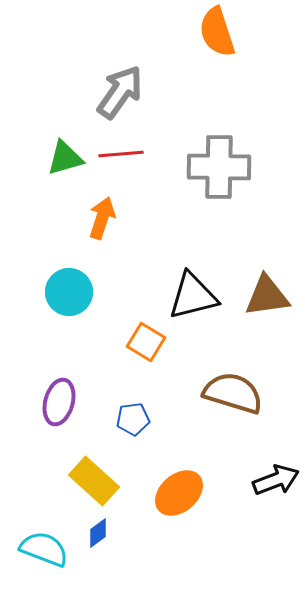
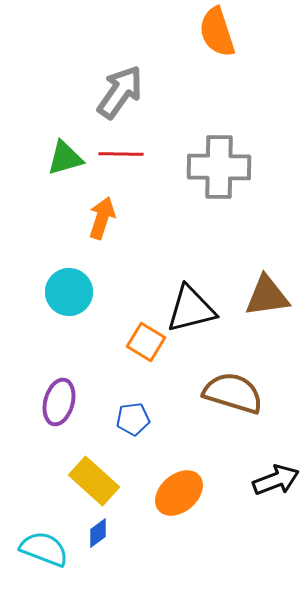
red line: rotated 6 degrees clockwise
black triangle: moved 2 px left, 13 px down
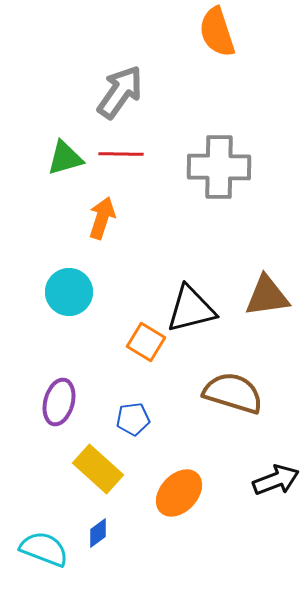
yellow rectangle: moved 4 px right, 12 px up
orange ellipse: rotated 6 degrees counterclockwise
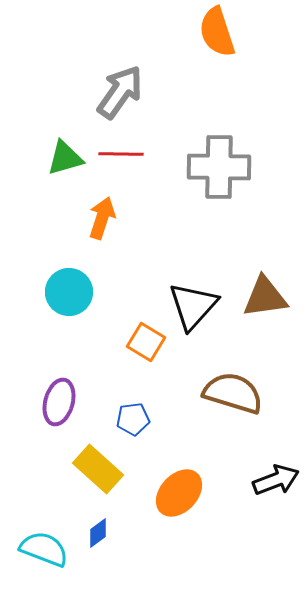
brown triangle: moved 2 px left, 1 px down
black triangle: moved 2 px right, 3 px up; rotated 34 degrees counterclockwise
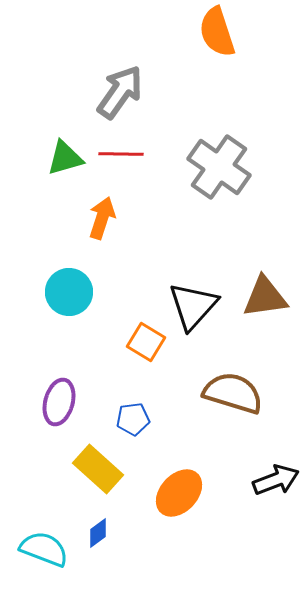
gray cross: rotated 34 degrees clockwise
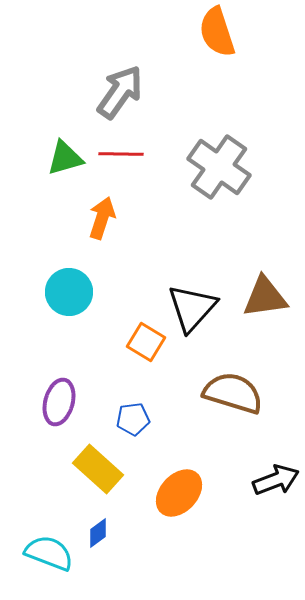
black triangle: moved 1 px left, 2 px down
cyan semicircle: moved 5 px right, 4 px down
